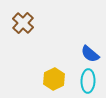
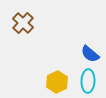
yellow hexagon: moved 3 px right, 3 px down
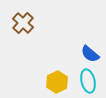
cyan ellipse: rotated 15 degrees counterclockwise
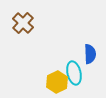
blue semicircle: rotated 132 degrees counterclockwise
cyan ellipse: moved 14 px left, 8 px up
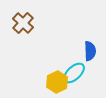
blue semicircle: moved 3 px up
cyan ellipse: rotated 60 degrees clockwise
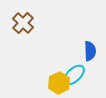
cyan ellipse: moved 2 px down
yellow hexagon: moved 2 px right, 1 px down
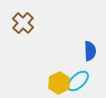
cyan ellipse: moved 4 px right, 6 px down
